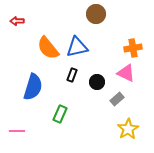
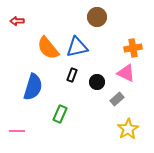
brown circle: moved 1 px right, 3 px down
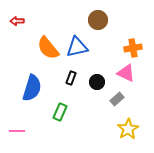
brown circle: moved 1 px right, 3 px down
black rectangle: moved 1 px left, 3 px down
blue semicircle: moved 1 px left, 1 px down
green rectangle: moved 2 px up
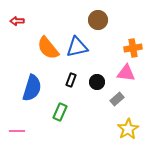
pink triangle: rotated 18 degrees counterclockwise
black rectangle: moved 2 px down
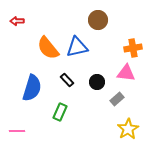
black rectangle: moved 4 px left; rotated 64 degrees counterclockwise
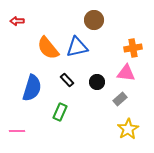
brown circle: moved 4 px left
gray rectangle: moved 3 px right
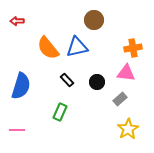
blue semicircle: moved 11 px left, 2 px up
pink line: moved 1 px up
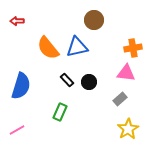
black circle: moved 8 px left
pink line: rotated 28 degrees counterclockwise
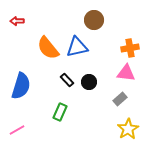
orange cross: moved 3 px left
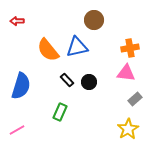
orange semicircle: moved 2 px down
gray rectangle: moved 15 px right
